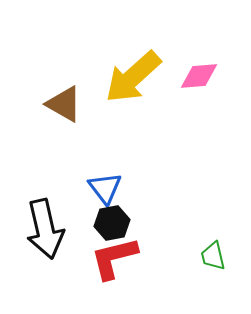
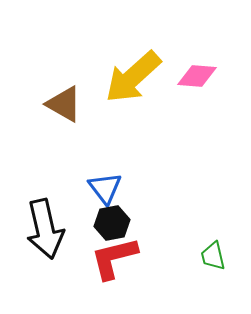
pink diamond: moved 2 px left; rotated 9 degrees clockwise
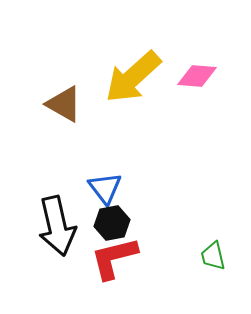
black arrow: moved 12 px right, 3 px up
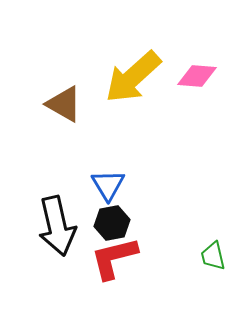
blue triangle: moved 3 px right, 3 px up; rotated 6 degrees clockwise
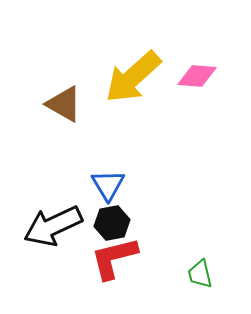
black arrow: moved 4 px left; rotated 78 degrees clockwise
green trapezoid: moved 13 px left, 18 px down
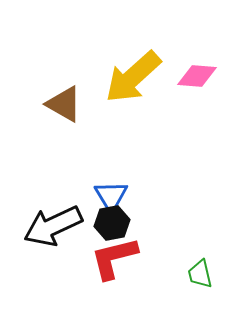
blue triangle: moved 3 px right, 11 px down
